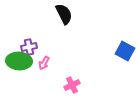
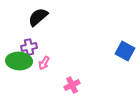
black semicircle: moved 26 px left, 3 px down; rotated 105 degrees counterclockwise
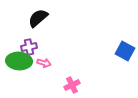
black semicircle: moved 1 px down
pink arrow: rotated 104 degrees counterclockwise
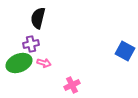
black semicircle: rotated 35 degrees counterclockwise
purple cross: moved 2 px right, 3 px up
green ellipse: moved 2 px down; rotated 25 degrees counterclockwise
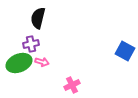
pink arrow: moved 2 px left, 1 px up
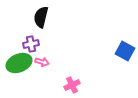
black semicircle: moved 3 px right, 1 px up
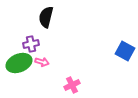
black semicircle: moved 5 px right
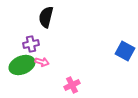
green ellipse: moved 3 px right, 2 px down
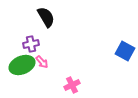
black semicircle: rotated 135 degrees clockwise
pink arrow: rotated 32 degrees clockwise
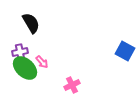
black semicircle: moved 15 px left, 6 px down
purple cross: moved 11 px left, 8 px down
green ellipse: moved 3 px right, 3 px down; rotated 65 degrees clockwise
